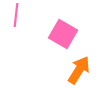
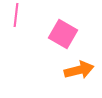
orange arrow: rotated 44 degrees clockwise
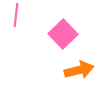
pink square: rotated 16 degrees clockwise
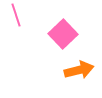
pink line: rotated 25 degrees counterclockwise
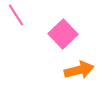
pink line: rotated 15 degrees counterclockwise
